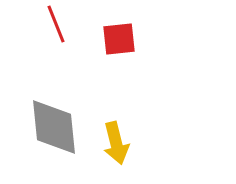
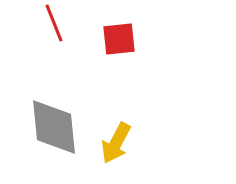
red line: moved 2 px left, 1 px up
yellow arrow: rotated 42 degrees clockwise
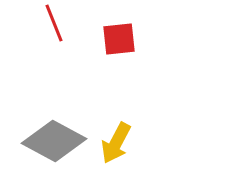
gray diamond: moved 14 px down; rotated 56 degrees counterclockwise
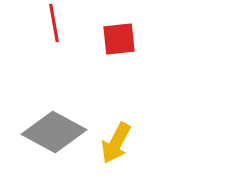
red line: rotated 12 degrees clockwise
gray diamond: moved 9 px up
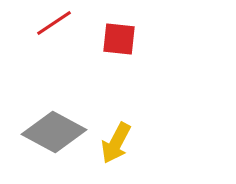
red line: rotated 66 degrees clockwise
red square: rotated 12 degrees clockwise
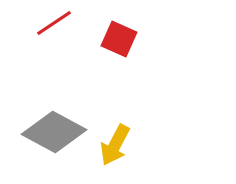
red square: rotated 18 degrees clockwise
yellow arrow: moved 1 px left, 2 px down
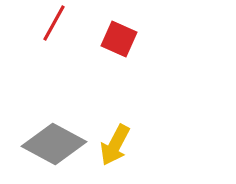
red line: rotated 27 degrees counterclockwise
gray diamond: moved 12 px down
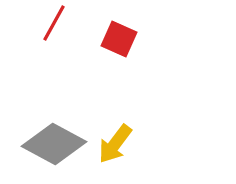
yellow arrow: moved 1 px up; rotated 9 degrees clockwise
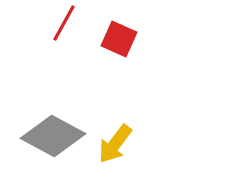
red line: moved 10 px right
gray diamond: moved 1 px left, 8 px up
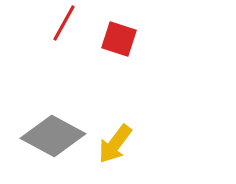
red square: rotated 6 degrees counterclockwise
